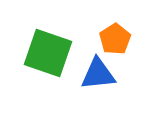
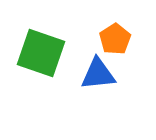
green square: moved 7 px left
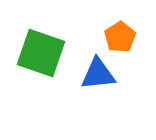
orange pentagon: moved 5 px right, 2 px up
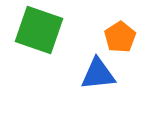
green square: moved 2 px left, 23 px up
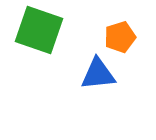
orange pentagon: rotated 16 degrees clockwise
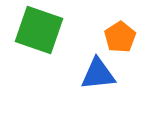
orange pentagon: rotated 16 degrees counterclockwise
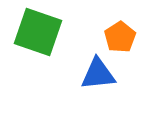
green square: moved 1 px left, 2 px down
